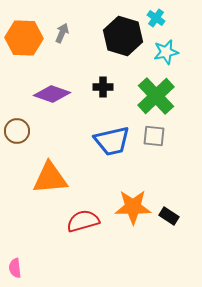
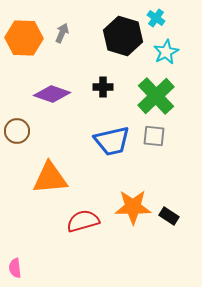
cyan star: rotated 15 degrees counterclockwise
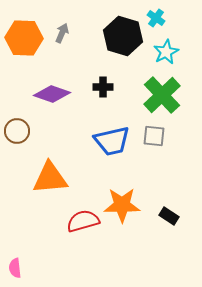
green cross: moved 6 px right, 1 px up
orange star: moved 11 px left, 2 px up
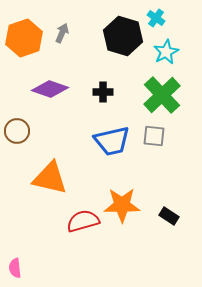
orange hexagon: rotated 21 degrees counterclockwise
black cross: moved 5 px down
purple diamond: moved 2 px left, 5 px up
orange triangle: rotated 18 degrees clockwise
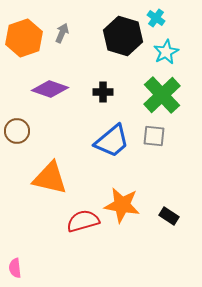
blue trapezoid: rotated 27 degrees counterclockwise
orange star: rotated 9 degrees clockwise
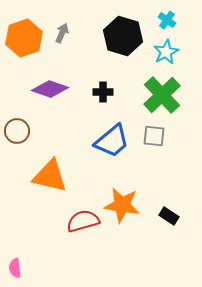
cyan cross: moved 11 px right, 2 px down
orange triangle: moved 2 px up
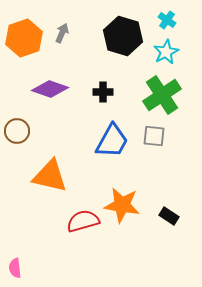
green cross: rotated 9 degrees clockwise
blue trapezoid: rotated 21 degrees counterclockwise
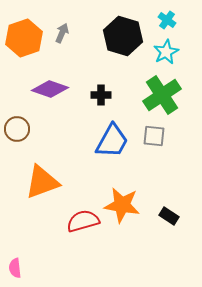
black cross: moved 2 px left, 3 px down
brown circle: moved 2 px up
orange triangle: moved 8 px left, 6 px down; rotated 33 degrees counterclockwise
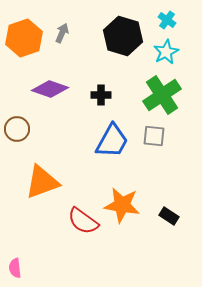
red semicircle: rotated 128 degrees counterclockwise
